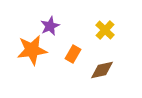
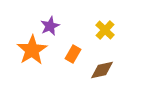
orange star: rotated 24 degrees counterclockwise
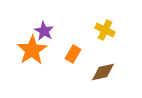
purple star: moved 6 px left, 5 px down; rotated 18 degrees counterclockwise
yellow cross: rotated 18 degrees counterclockwise
brown diamond: moved 1 px right, 2 px down
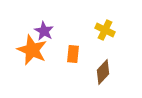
orange star: rotated 16 degrees counterclockwise
orange rectangle: rotated 24 degrees counterclockwise
brown diamond: rotated 35 degrees counterclockwise
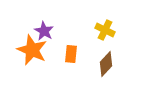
orange rectangle: moved 2 px left
brown diamond: moved 3 px right, 8 px up
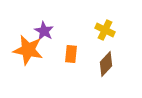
orange star: moved 4 px left; rotated 12 degrees counterclockwise
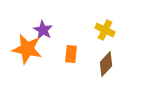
purple star: moved 1 px left, 1 px up
orange star: moved 1 px left, 1 px up
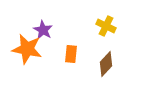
yellow cross: moved 1 px right, 4 px up
